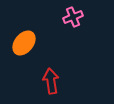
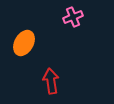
orange ellipse: rotated 10 degrees counterclockwise
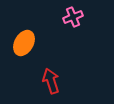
red arrow: rotated 10 degrees counterclockwise
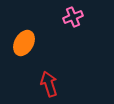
red arrow: moved 2 px left, 3 px down
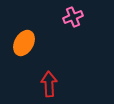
red arrow: rotated 15 degrees clockwise
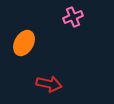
red arrow: rotated 105 degrees clockwise
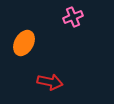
red arrow: moved 1 px right, 2 px up
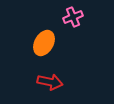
orange ellipse: moved 20 px right
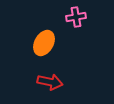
pink cross: moved 3 px right; rotated 12 degrees clockwise
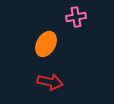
orange ellipse: moved 2 px right, 1 px down
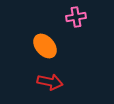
orange ellipse: moved 1 px left, 2 px down; rotated 70 degrees counterclockwise
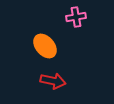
red arrow: moved 3 px right, 1 px up
